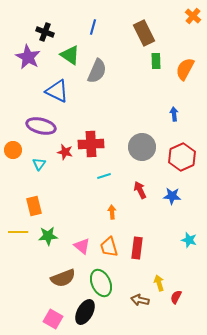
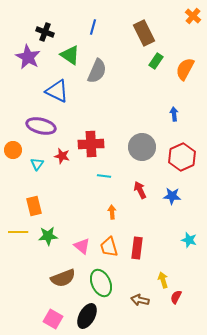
green rectangle: rotated 35 degrees clockwise
red star: moved 3 px left, 4 px down
cyan triangle: moved 2 px left
cyan line: rotated 24 degrees clockwise
yellow arrow: moved 4 px right, 3 px up
black ellipse: moved 2 px right, 4 px down
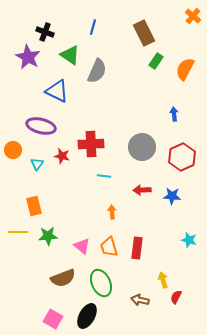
red arrow: moved 2 px right; rotated 66 degrees counterclockwise
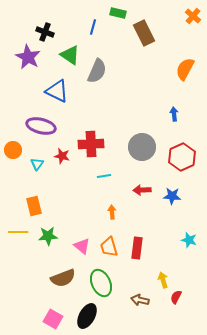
green rectangle: moved 38 px left, 48 px up; rotated 70 degrees clockwise
cyan line: rotated 16 degrees counterclockwise
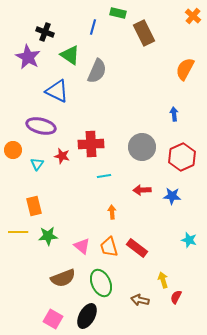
red rectangle: rotated 60 degrees counterclockwise
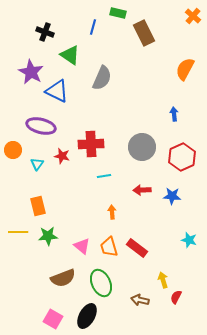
purple star: moved 3 px right, 15 px down
gray semicircle: moved 5 px right, 7 px down
orange rectangle: moved 4 px right
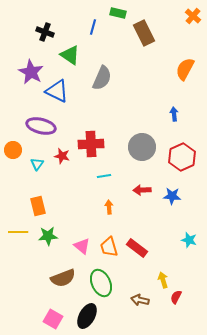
orange arrow: moved 3 px left, 5 px up
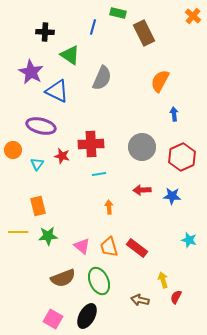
black cross: rotated 18 degrees counterclockwise
orange semicircle: moved 25 px left, 12 px down
cyan line: moved 5 px left, 2 px up
green ellipse: moved 2 px left, 2 px up
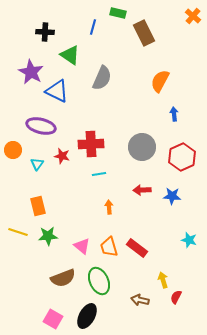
yellow line: rotated 18 degrees clockwise
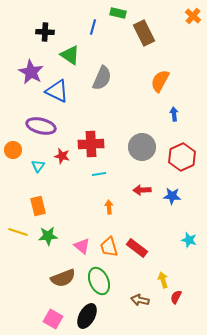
cyan triangle: moved 1 px right, 2 px down
